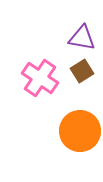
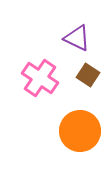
purple triangle: moved 5 px left; rotated 16 degrees clockwise
brown square: moved 6 px right, 4 px down; rotated 25 degrees counterclockwise
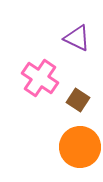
brown square: moved 10 px left, 25 px down
orange circle: moved 16 px down
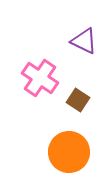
purple triangle: moved 7 px right, 3 px down
orange circle: moved 11 px left, 5 px down
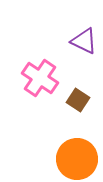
orange circle: moved 8 px right, 7 px down
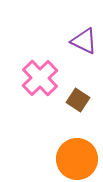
pink cross: rotated 12 degrees clockwise
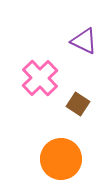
brown square: moved 4 px down
orange circle: moved 16 px left
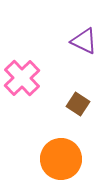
pink cross: moved 18 px left
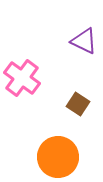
pink cross: rotated 9 degrees counterclockwise
orange circle: moved 3 px left, 2 px up
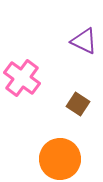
orange circle: moved 2 px right, 2 px down
